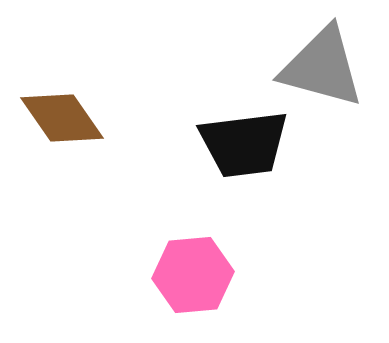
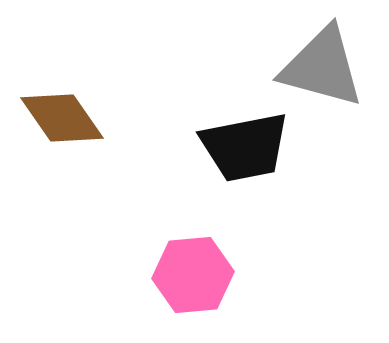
black trapezoid: moved 1 px right, 3 px down; rotated 4 degrees counterclockwise
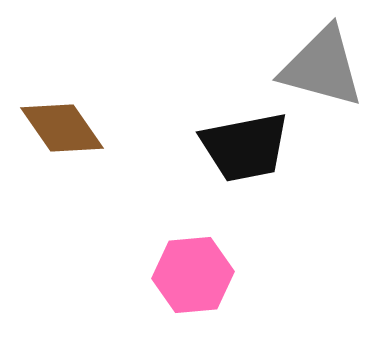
brown diamond: moved 10 px down
